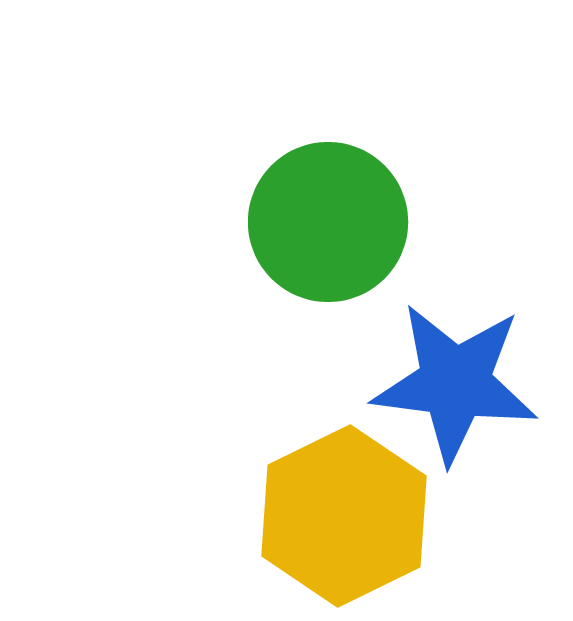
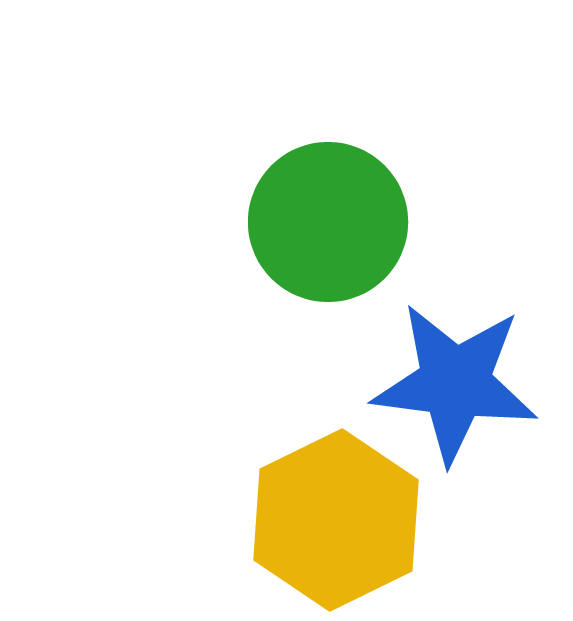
yellow hexagon: moved 8 px left, 4 px down
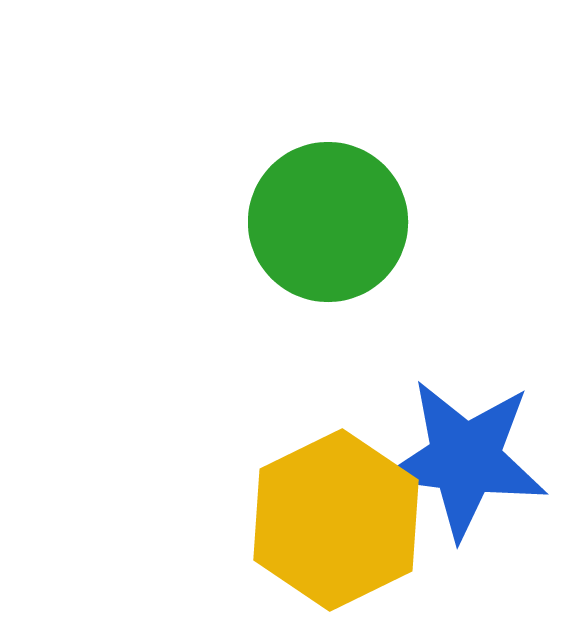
blue star: moved 10 px right, 76 px down
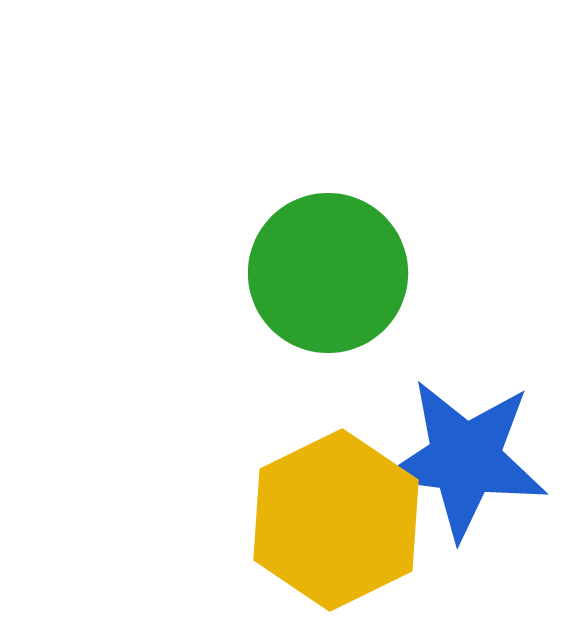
green circle: moved 51 px down
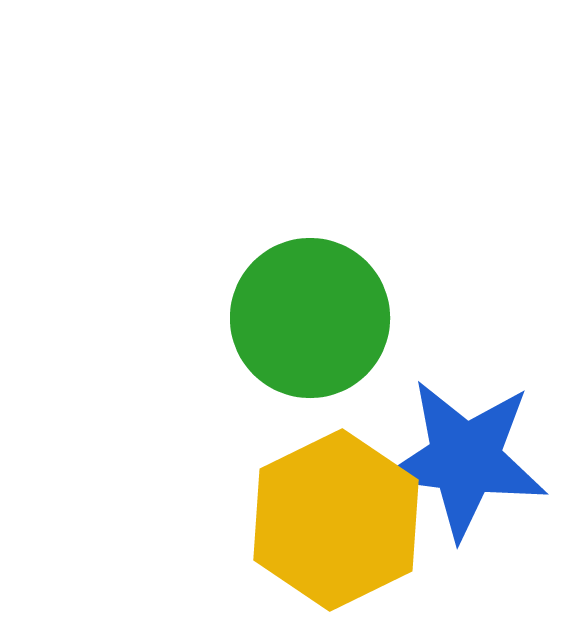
green circle: moved 18 px left, 45 px down
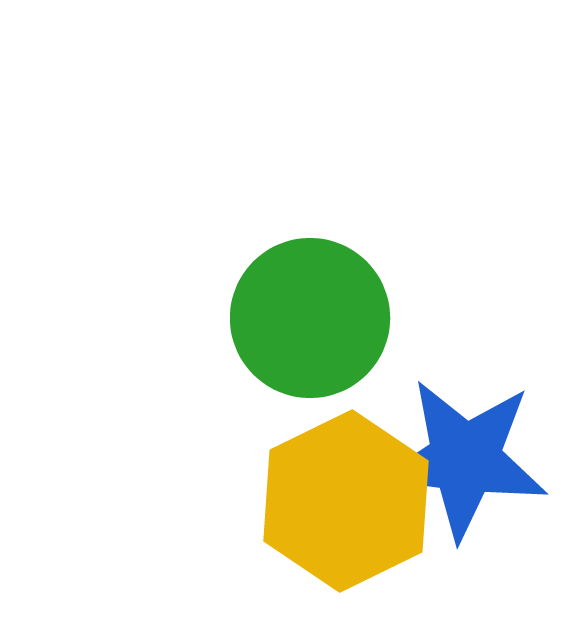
yellow hexagon: moved 10 px right, 19 px up
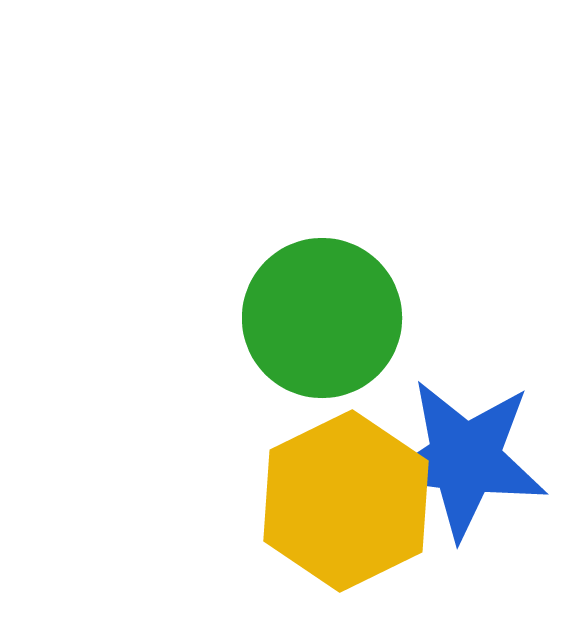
green circle: moved 12 px right
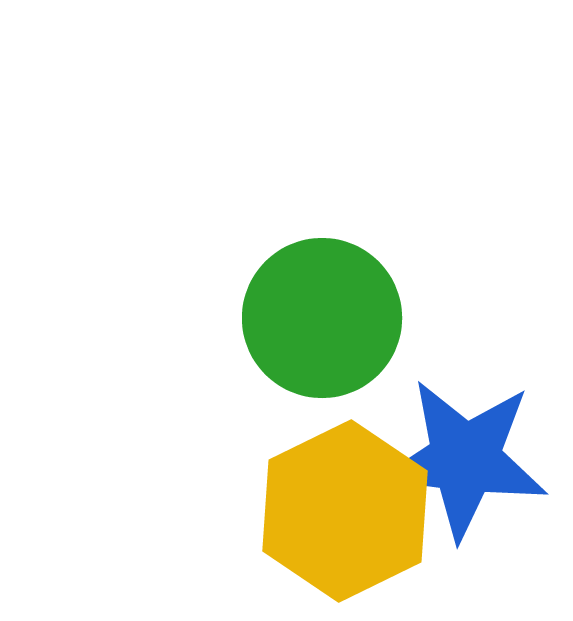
yellow hexagon: moved 1 px left, 10 px down
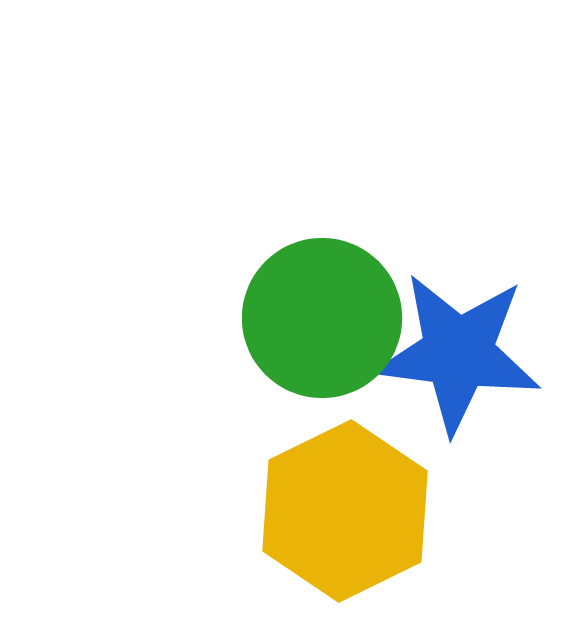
blue star: moved 7 px left, 106 px up
